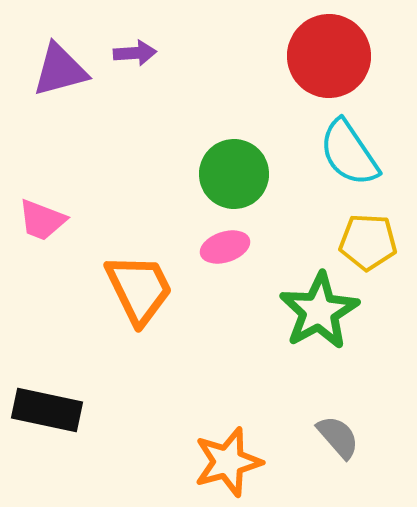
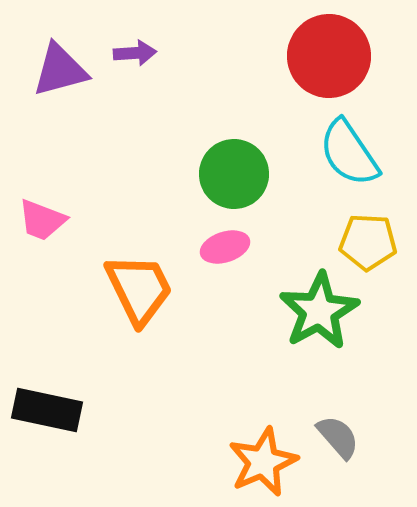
orange star: moved 35 px right; rotated 8 degrees counterclockwise
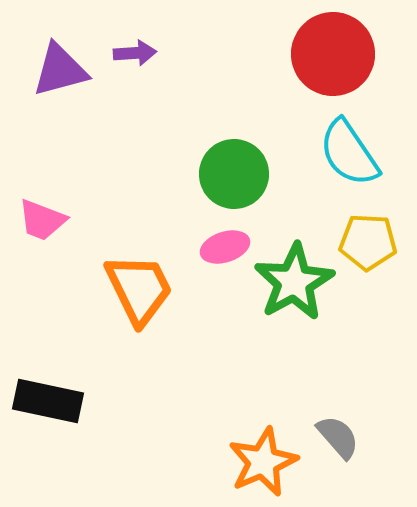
red circle: moved 4 px right, 2 px up
green star: moved 25 px left, 29 px up
black rectangle: moved 1 px right, 9 px up
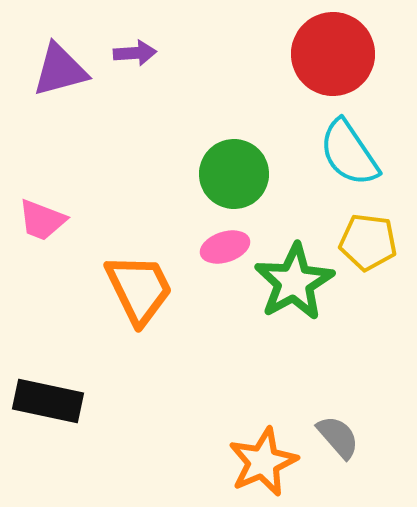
yellow pentagon: rotated 4 degrees clockwise
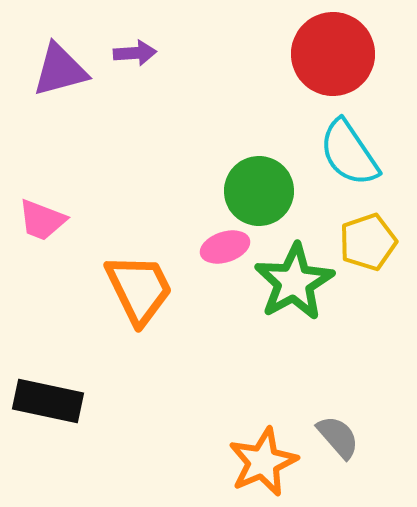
green circle: moved 25 px right, 17 px down
yellow pentagon: rotated 26 degrees counterclockwise
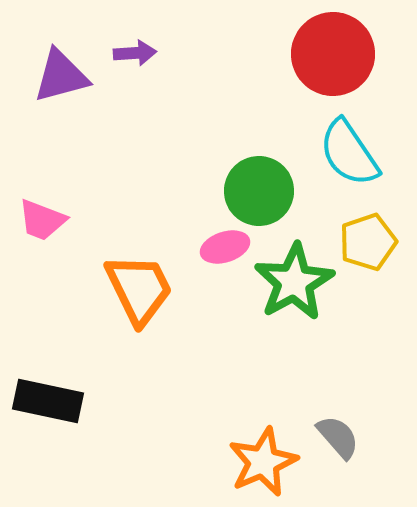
purple triangle: moved 1 px right, 6 px down
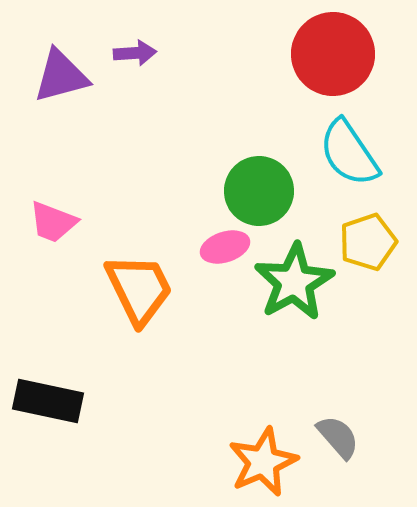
pink trapezoid: moved 11 px right, 2 px down
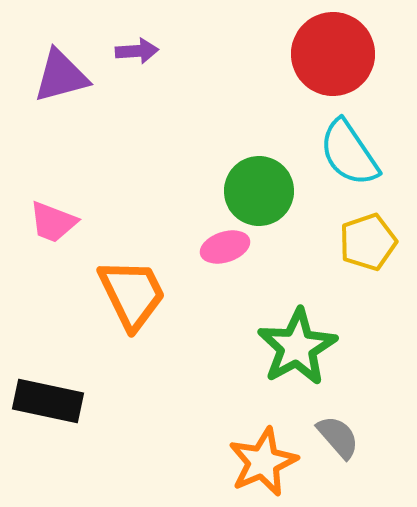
purple arrow: moved 2 px right, 2 px up
green star: moved 3 px right, 65 px down
orange trapezoid: moved 7 px left, 5 px down
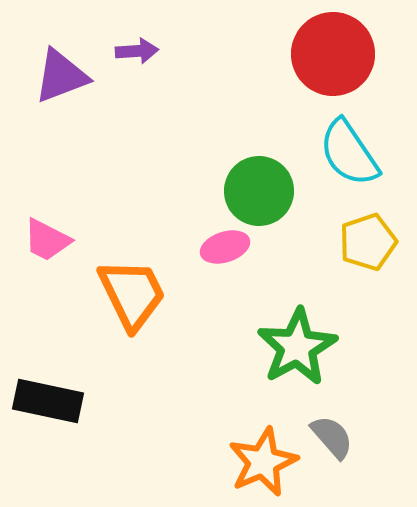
purple triangle: rotated 6 degrees counterclockwise
pink trapezoid: moved 6 px left, 18 px down; rotated 6 degrees clockwise
gray semicircle: moved 6 px left
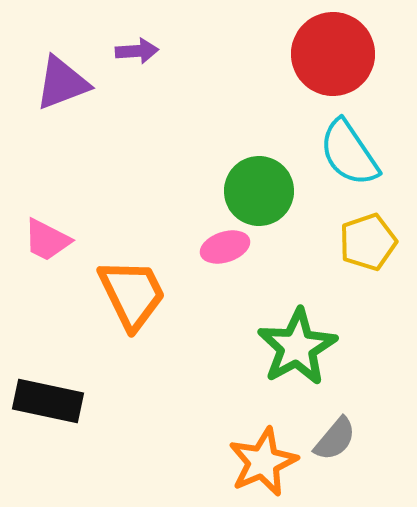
purple triangle: moved 1 px right, 7 px down
gray semicircle: moved 3 px right, 2 px down; rotated 81 degrees clockwise
